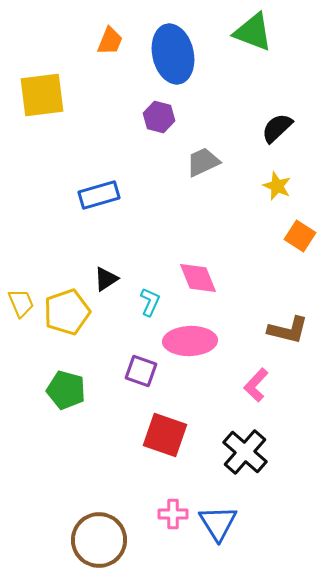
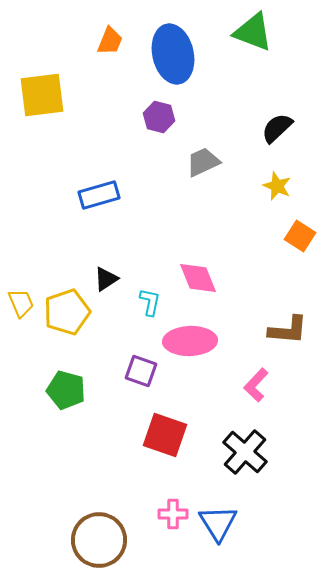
cyan L-shape: rotated 12 degrees counterclockwise
brown L-shape: rotated 9 degrees counterclockwise
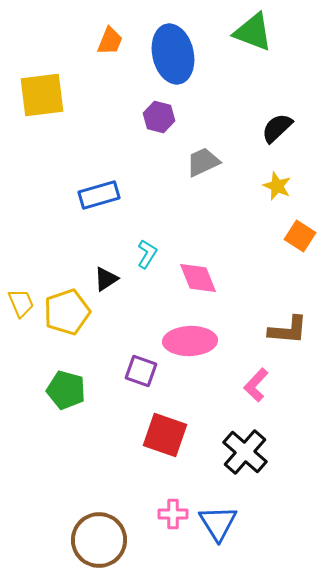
cyan L-shape: moved 3 px left, 48 px up; rotated 20 degrees clockwise
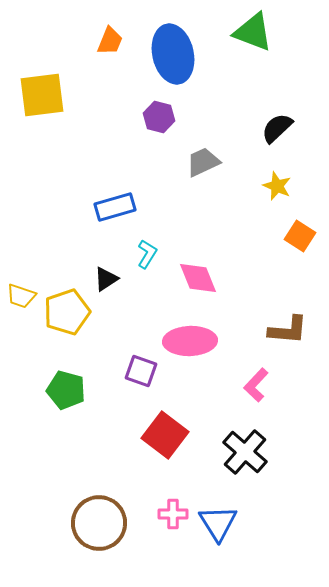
blue rectangle: moved 16 px right, 12 px down
yellow trapezoid: moved 7 px up; rotated 132 degrees clockwise
red square: rotated 18 degrees clockwise
brown circle: moved 17 px up
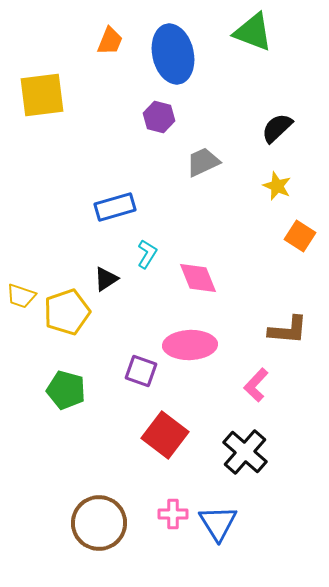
pink ellipse: moved 4 px down
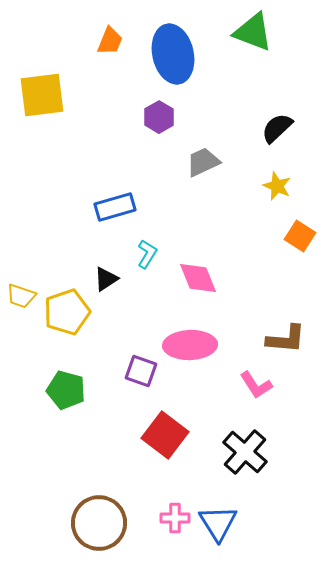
purple hexagon: rotated 16 degrees clockwise
brown L-shape: moved 2 px left, 9 px down
pink L-shape: rotated 76 degrees counterclockwise
pink cross: moved 2 px right, 4 px down
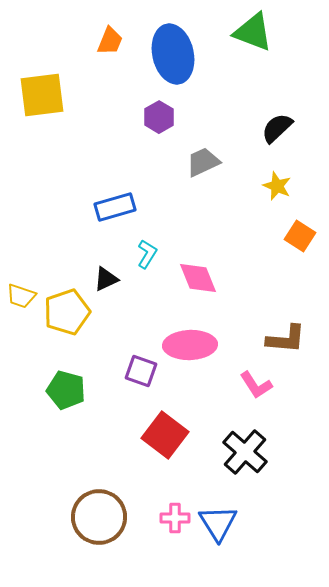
black triangle: rotated 8 degrees clockwise
brown circle: moved 6 px up
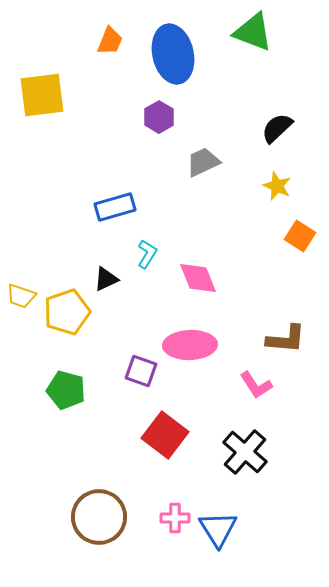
blue triangle: moved 6 px down
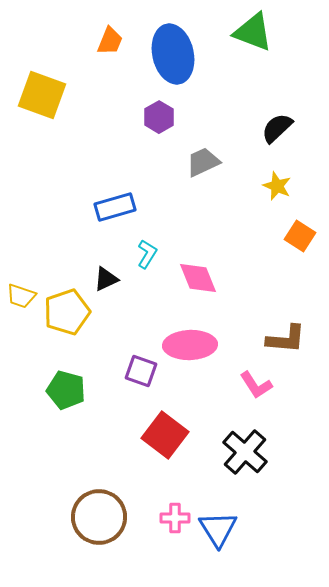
yellow square: rotated 27 degrees clockwise
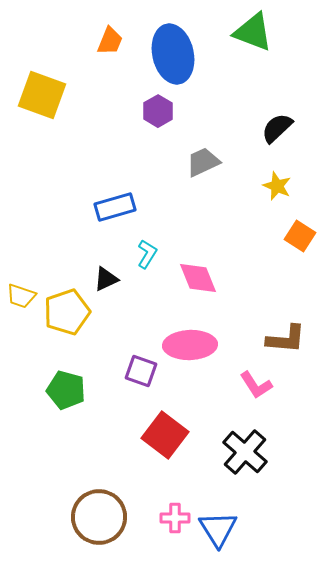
purple hexagon: moved 1 px left, 6 px up
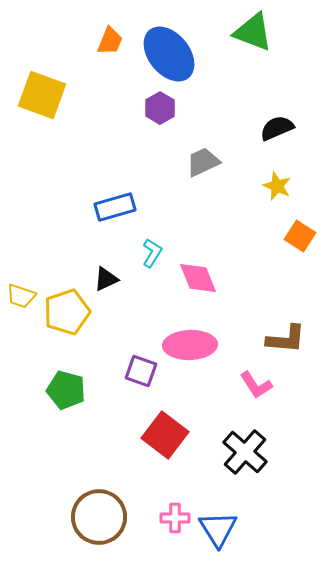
blue ellipse: moved 4 px left; rotated 26 degrees counterclockwise
purple hexagon: moved 2 px right, 3 px up
black semicircle: rotated 20 degrees clockwise
cyan L-shape: moved 5 px right, 1 px up
